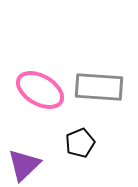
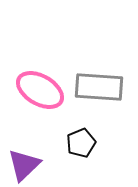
black pentagon: moved 1 px right
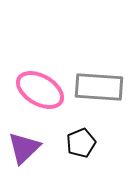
purple triangle: moved 17 px up
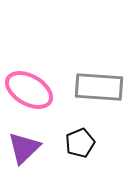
pink ellipse: moved 11 px left
black pentagon: moved 1 px left
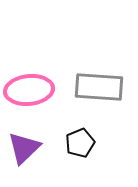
pink ellipse: rotated 36 degrees counterclockwise
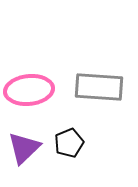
black pentagon: moved 11 px left
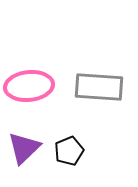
pink ellipse: moved 4 px up
black pentagon: moved 8 px down
